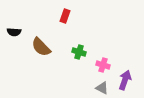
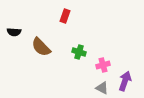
pink cross: rotated 32 degrees counterclockwise
purple arrow: moved 1 px down
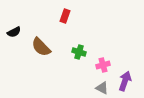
black semicircle: rotated 32 degrees counterclockwise
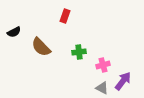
green cross: rotated 24 degrees counterclockwise
purple arrow: moved 2 px left; rotated 18 degrees clockwise
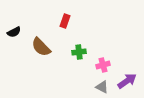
red rectangle: moved 5 px down
purple arrow: moved 4 px right; rotated 18 degrees clockwise
gray triangle: moved 1 px up
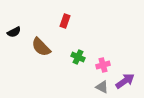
green cross: moved 1 px left, 5 px down; rotated 32 degrees clockwise
purple arrow: moved 2 px left
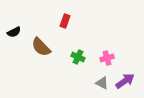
pink cross: moved 4 px right, 7 px up
gray triangle: moved 4 px up
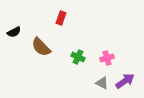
red rectangle: moved 4 px left, 3 px up
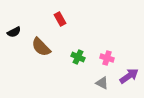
red rectangle: moved 1 px left, 1 px down; rotated 48 degrees counterclockwise
pink cross: rotated 32 degrees clockwise
purple arrow: moved 4 px right, 5 px up
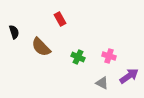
black semicircle: rotated 80 degrees counterclockwise
pink cross: moved 2 px right, 2 px up
